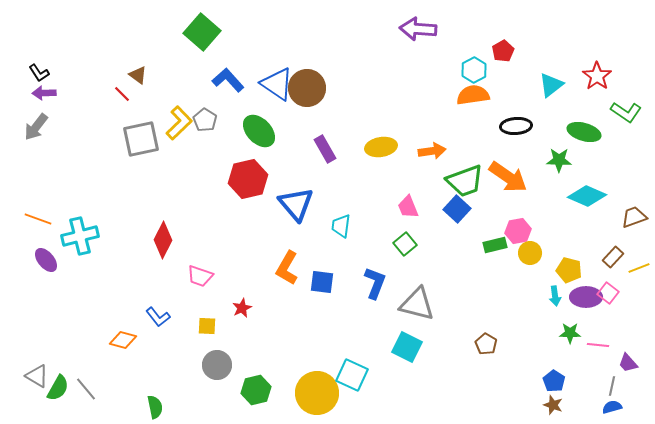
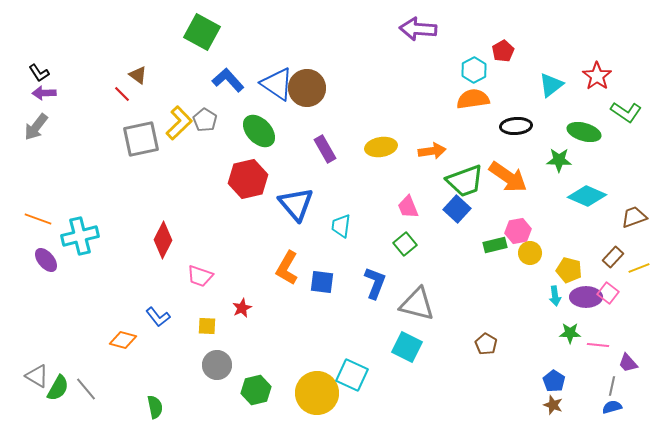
green square at (202, 32): rotated 12 degrees counterclockwise
orange semicircle at (473, 95): moved 4 px down
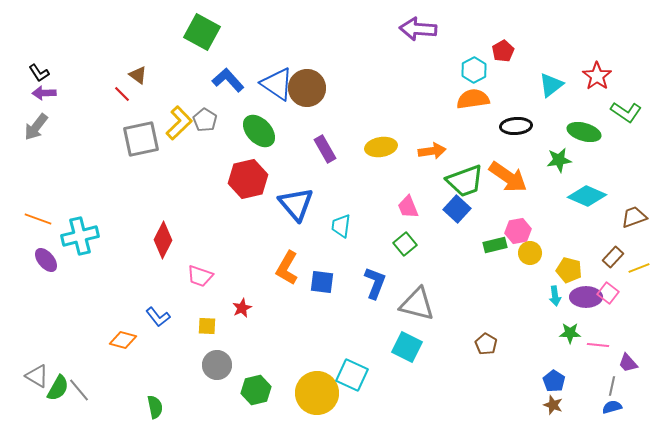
green star at (559, 160): rotated 10 degrees counterclockwise
gray line at (86, 389): moved 7 px left, 1 px down
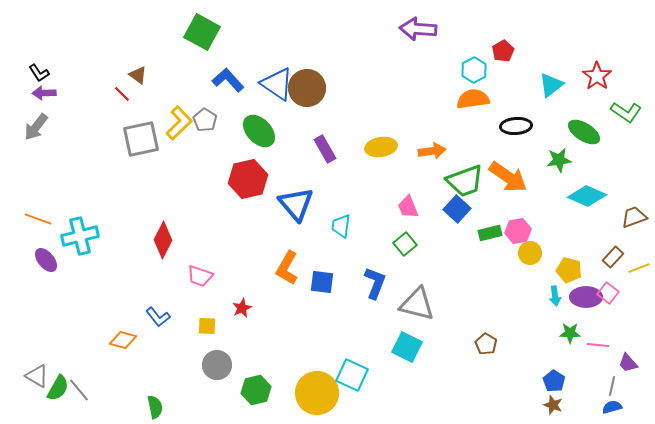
green ellipse at (584, 132): rotated 16 degrees clockwise
green rectangle at (495, 245): moved 5 px left, 12 px up
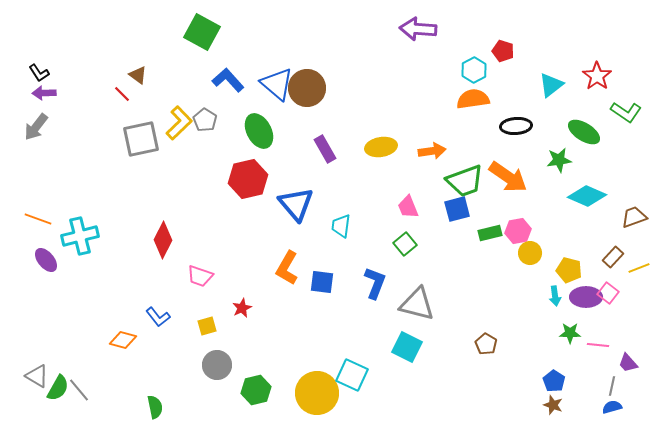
red pentagon at (503, 51): rotated 25 degrees counterclockwise
blue triangle at (277, 84): rotated 6 degrees clockwise
green ellipse at (259, 131): rotated 16 degrees clockwise
blue square at (457, 209): rotated 32 degrees clockwise
yellow square at (207, 326): rotated 18 degrees counterclockwise
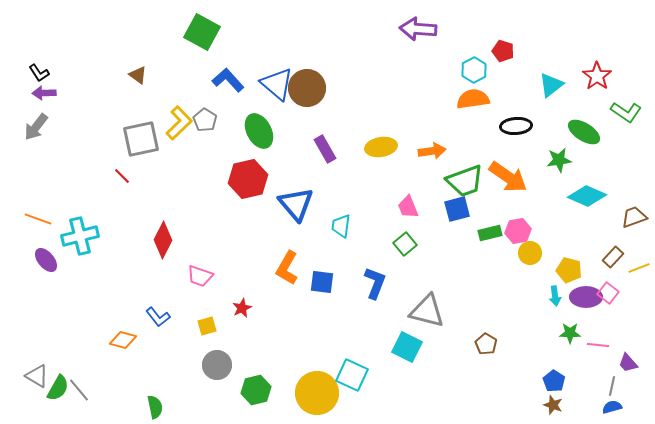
red line at (122, 94): moved 82 px down
gray triangle at (417, 304): moved 10 px right, 7 px down
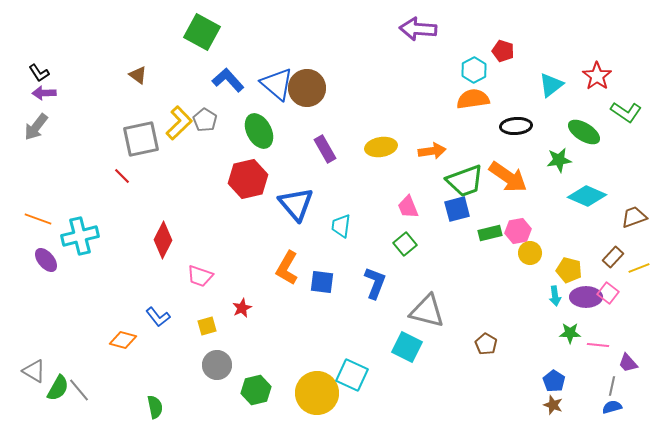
gray triangle at (37, 376): moved 3 px left, 5 px up
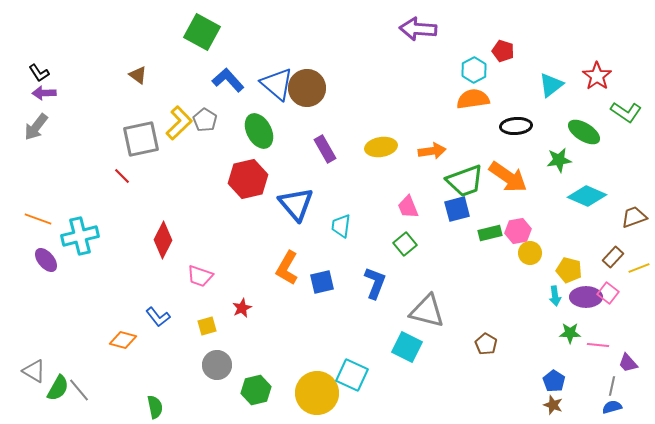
blue square at (322, 282): rotated 20 degrees counterclockwise
